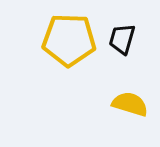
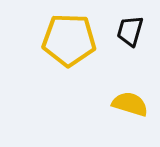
black trapezoid: moved 8 px right, 8 px up
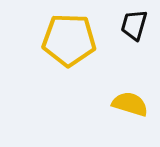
black trapezoid: moved 4 px right, 6 px up
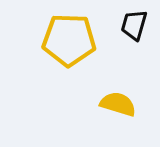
yellow semicircle: moved 12 px left
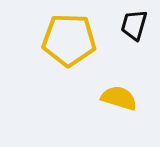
yellow semicircle: moved 1 px right, 6 px up
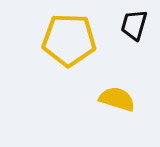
yellow semicircle: moved 2 px left, 1 px down
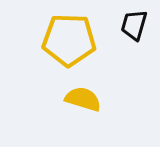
yellow semicircle: moved 34 px left
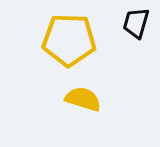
black trapezoid: moved 2 px right, 2 px up
